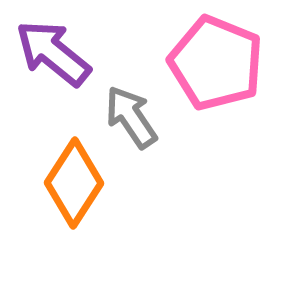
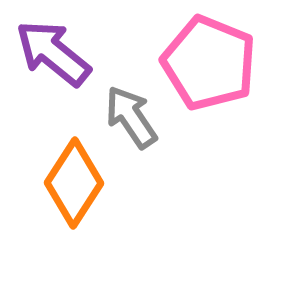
pink pentagon: moved 7 px left
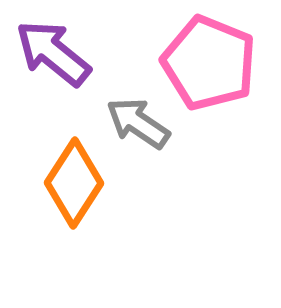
gray arrow: moved 7 px right, 6 px down; rotated 22 degrees counterclockwise
